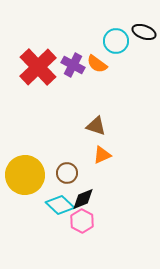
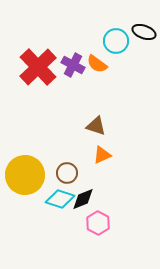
cyan diamond: moved 6 px up; rotated 24 degrees counterclockwise
pink hexagon: moved 16 px right, 2 px down
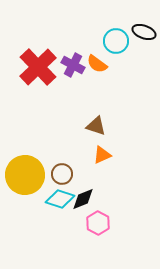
brown circle: moved 5 px left, 1 px down
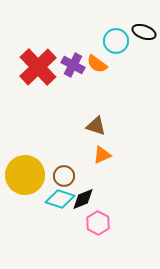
brown circle: moved 2 px right, 2 px down
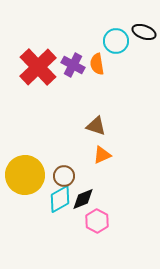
orange semicircle: rotated 45 degrees clockwise
cyan diamond: rotated 48 degrees counterclockwise
pink hexagon: moved 1 px left, 2 px up
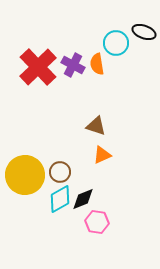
cyan circle: moved 2 px down
brown circle: moved 4 px left, 4 px up
pink hexagon: moved 1 px down; rotated 20 degrees counterclockwise
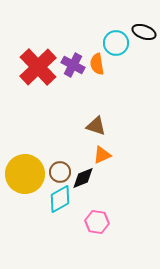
yellow circle: moved 1 px up
black diamond: moved 21 px up
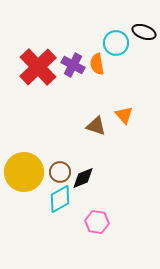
orange triangle: moved 22 px right, 40 px up; rotated 48 degrees counterclockwise
yellow circle: moved 1 px left, 2 px up
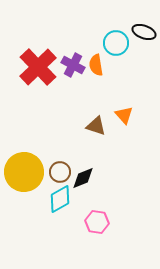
orange semicircle: moved 1 px left, 1 px down
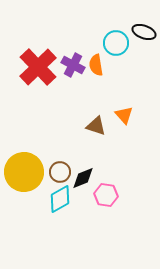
pink hexagon: moved 9 px right, 27 px up
